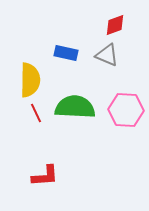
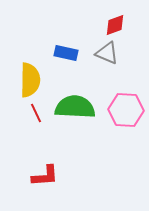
gray triangle: moved 2 px up
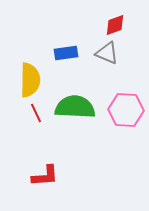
blue rectangle: rotated 20 degrees counterclockwise
